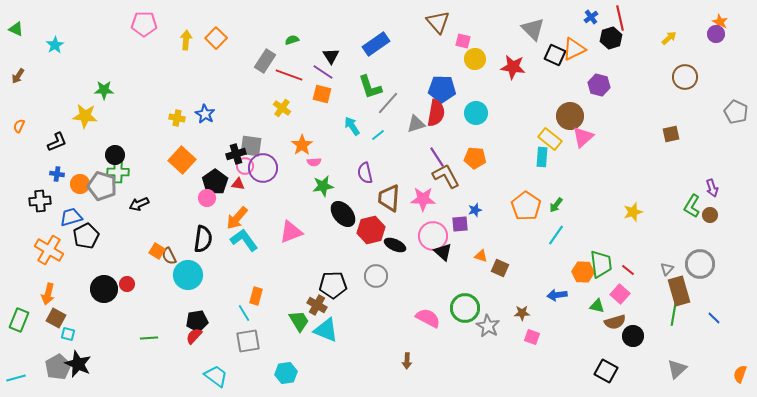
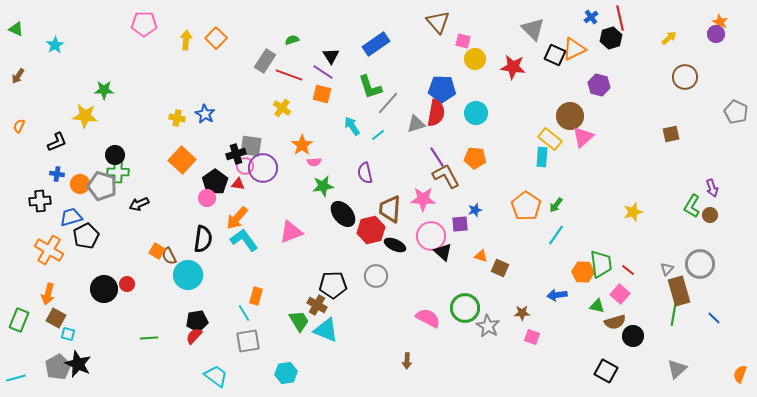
brown trapezoid at (389, 198): moved 1 px right, 11 px down
pink circle at (433, 236): moved 2 px left
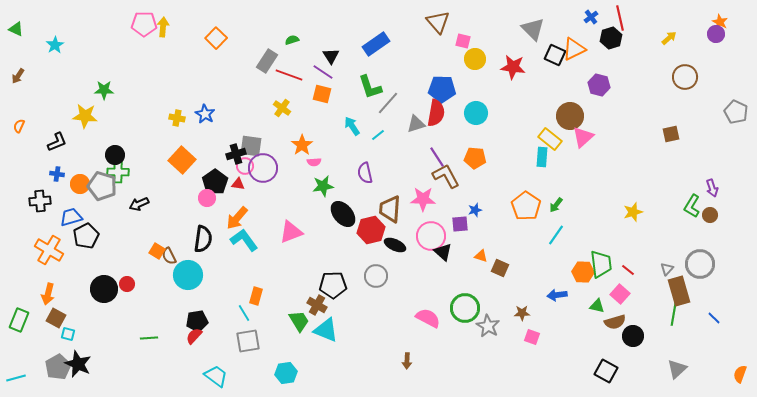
yellow arrow at (186, 40): moved 23 px left, 13 px up
gray rectangle at (265, 61): moved 2 px right
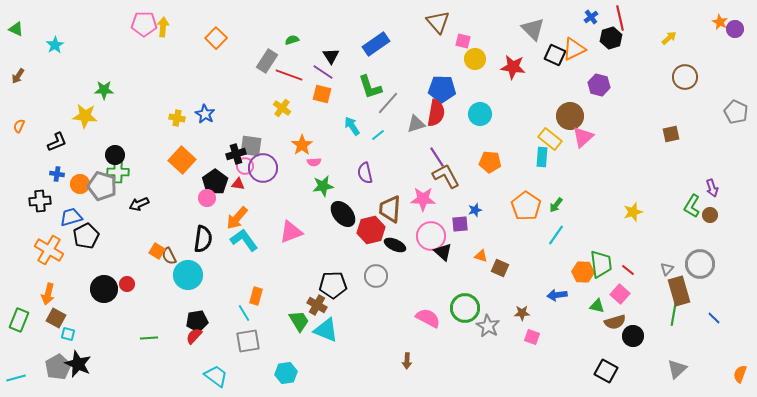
purple circle at (716, 34): moved 19 px right, 5 px up
cyan circle at (476, 113): moved 4 px right, 1 px down
orange pentagon at (475, 158): moved 15 px right, 4 px down
